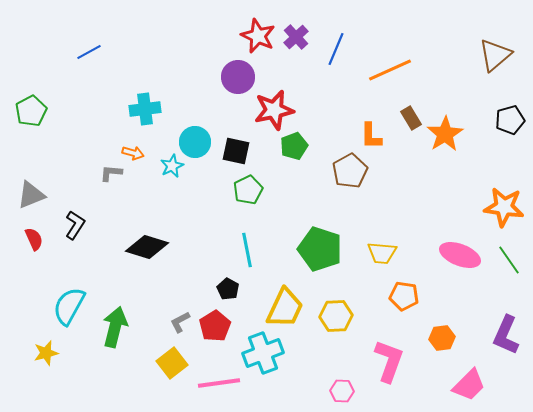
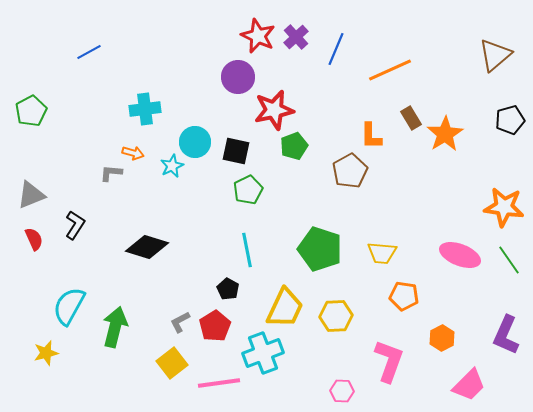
orange hexagon at (442, 338): rotated 20 degrees counterclockwise
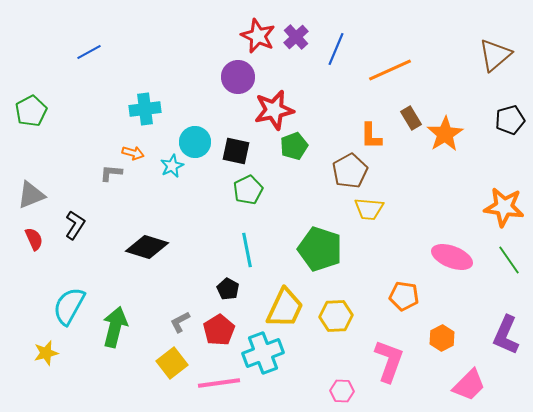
yellow trapezoid at (382, 253): moved 13 px left, 44 px up
pink ellipse at (460, 255): moved 8 px left, 2 px down
red pentagon at (215, 326): moved 4 px right, 4 px down
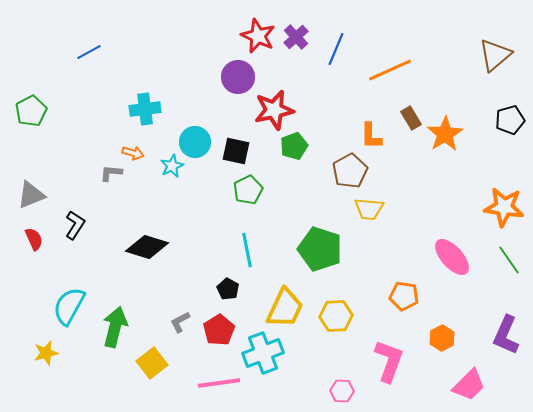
pink ellipse at (452, 257): rotated 27 degrees clockwise
yellow square at (172, 363): moved 20 px left
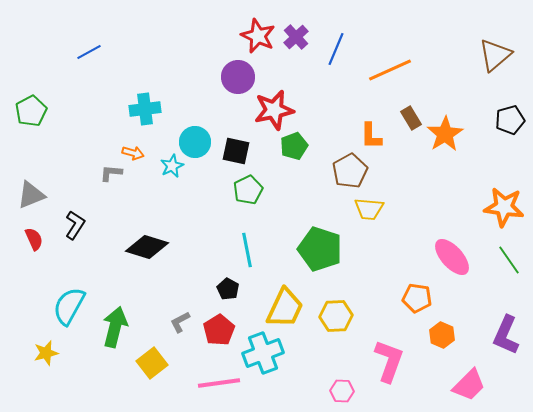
orange pentagon at (404, 296): moved 13 px right, 2 px down
orange hexagon at (442, 338): moved 3 px up; rotated 10 degrees counterclockwise
